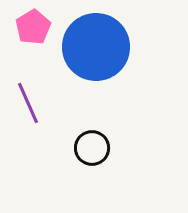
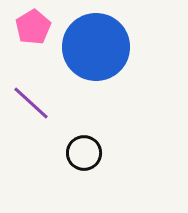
purple line: moved 3 px right; rotated 24 degrees counterclockwise
black circle: moved 8 px left, 5 px down
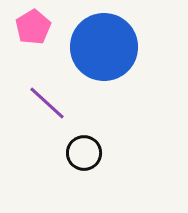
blue circle: moved 8 px right
purple line: moved 16 px right
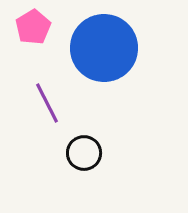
blue circle: moved 1 px down
purple line: rotated 21 degrees clockwise
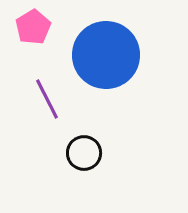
blue circle: moved 2 px right, 7 px down
purple line: moved 4 px up
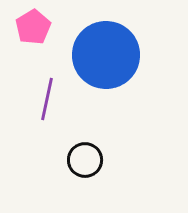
purple line: rotated 39 degrees clockwise
black circle: moved 1 px right, 7 px down
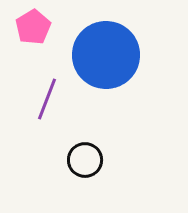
purple line: rotated 9 degrees clockwise
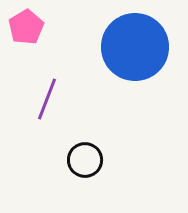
pink pentagon: moved 7 px left
blue circle: moved 29 px right, 8 px up
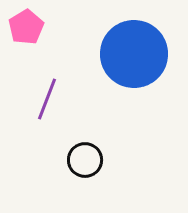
blue circle: moved 1 px left, 7 px down
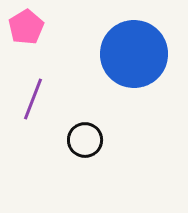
purple line: moved 14 px left
black circle: moved 20 px up
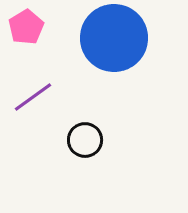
blue circle: moved 20 px left, 16 px up
purple line: moved 2 px up; rotated 33 degrees clockwise
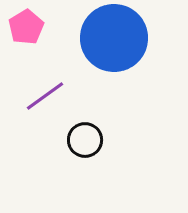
purple line: moved 12 px right, 1 px up
